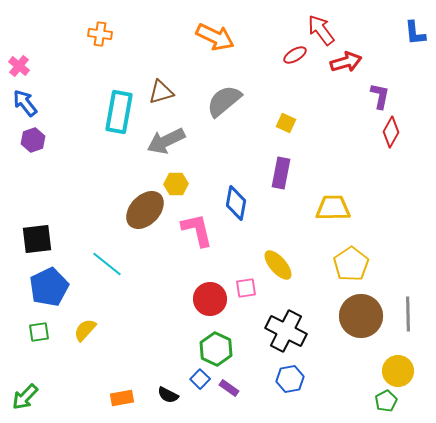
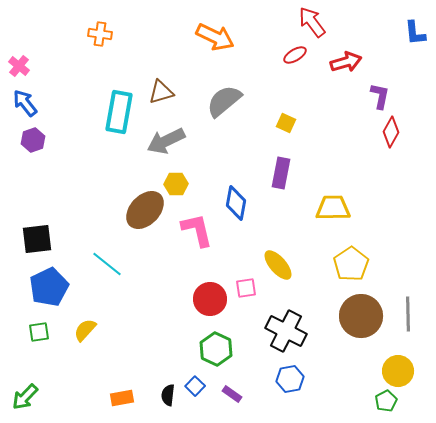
red arrow at (321, 30): moved 9 px left, 8 px up
blue square at (200, 379): moved 5 px left, 7 px down
purple rectangle at (229, 388): moved 3 px right, 6 px down
black semicircle at (168, 395): rotated 70 degrees clockwise
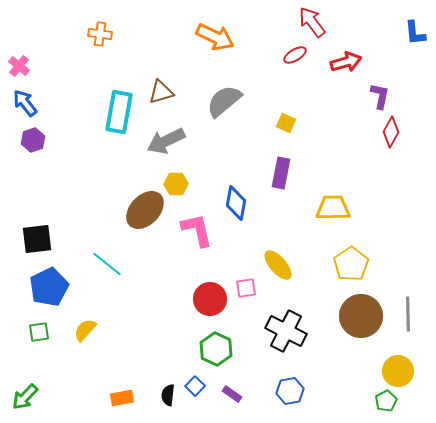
blue hexagon at (290, 379): moved 12 px down
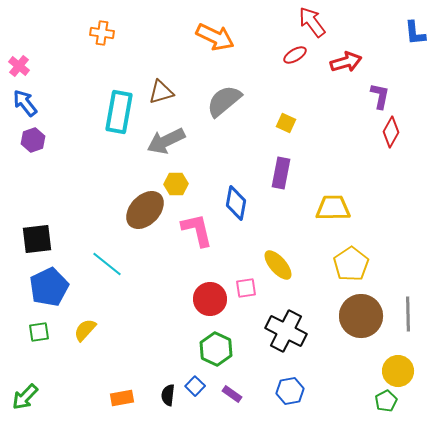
orange cross at (100, 34): moved 2 px right, 1 px up
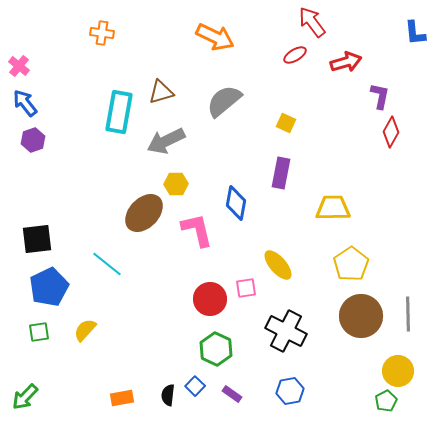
brown ellipse at (145, 210): moved 1 px left, 3 px down
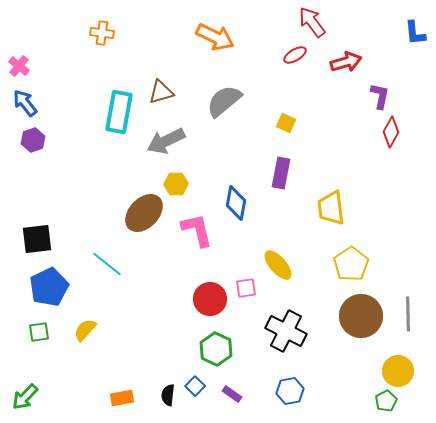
yellow trapezoid at (333, 208): moved 2 px left; rotated 96 degrees counterclockwise
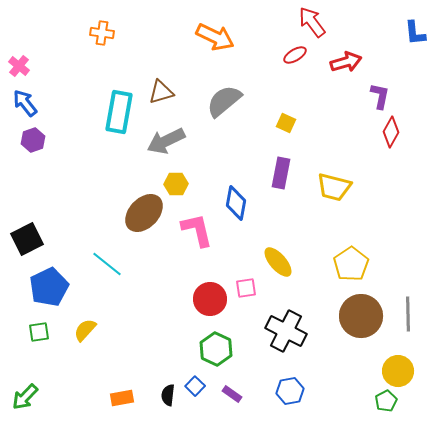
yellow trapezoid at (331, 208): moved 3 px right, 21 px up; rotated 69 degrees counterclockwise
black square at (37, 239): moved 10 px left; rotated 20 degrees counterclockwise
yellow ellipse at (278, 265): moved 3 px up
